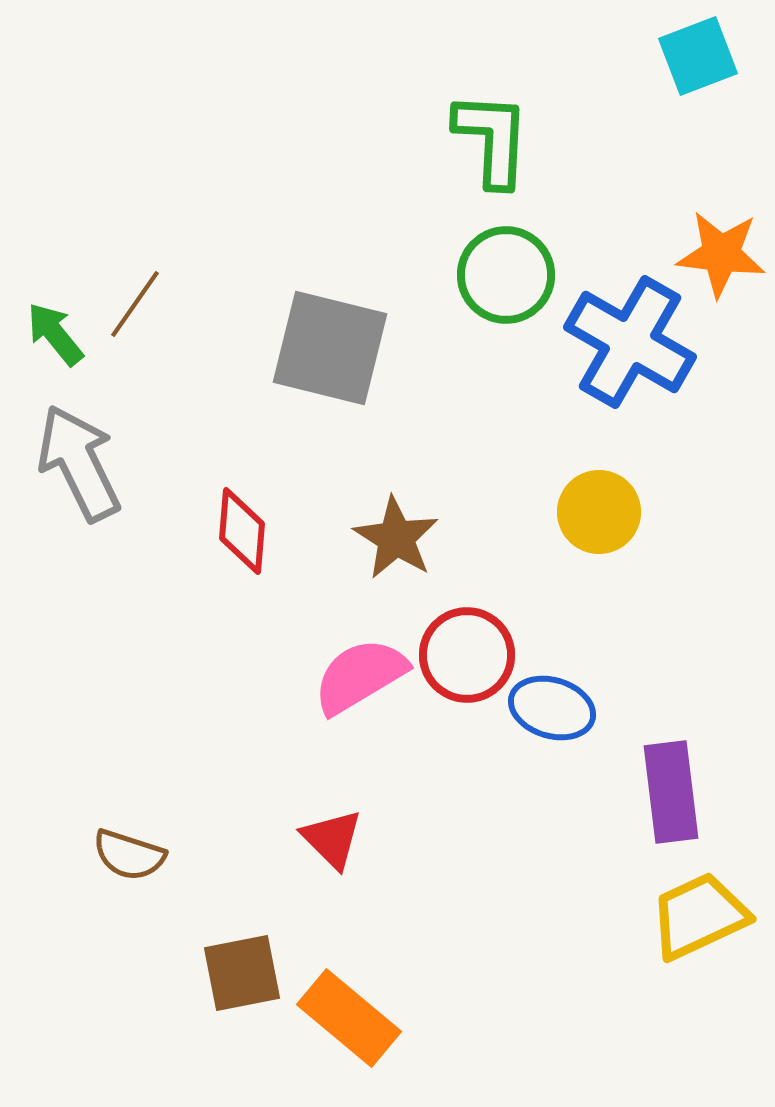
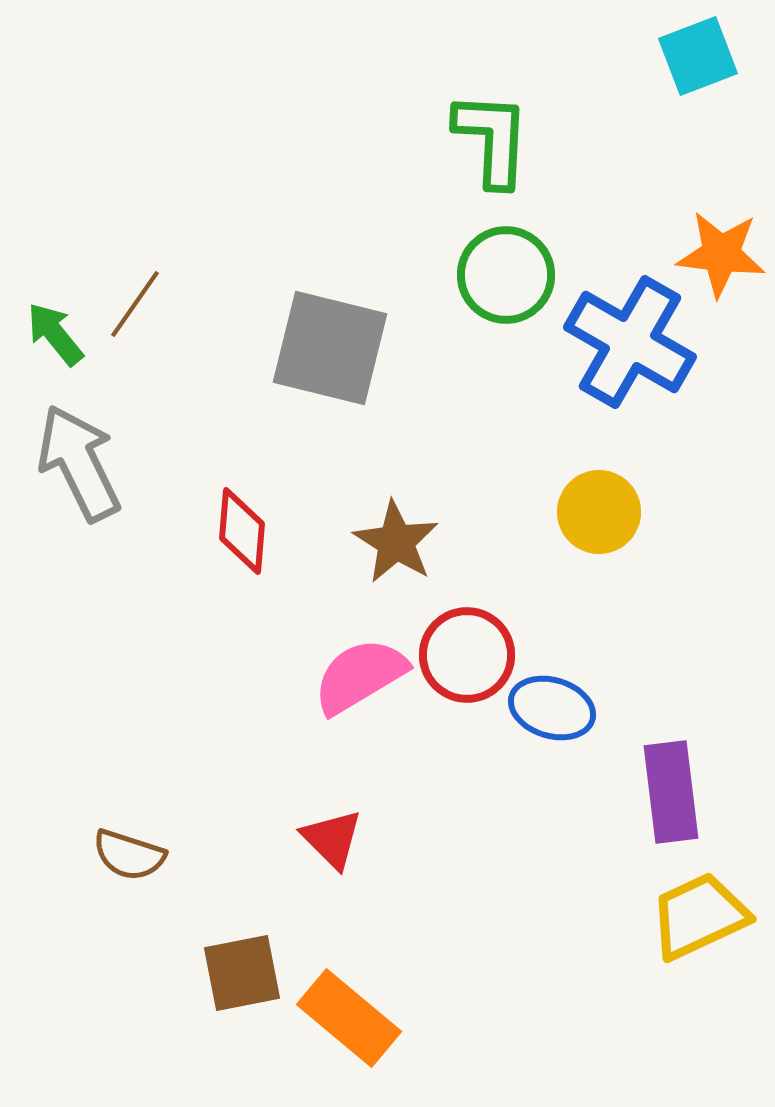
brown star: moved 4 px down
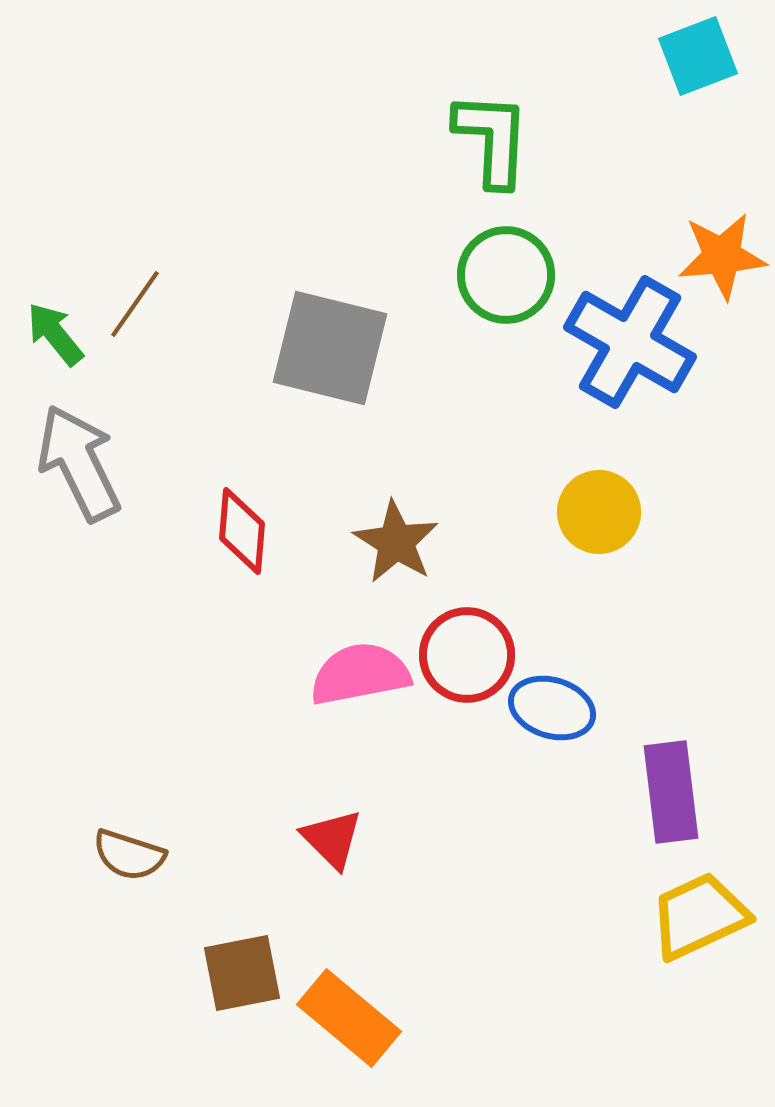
orange star: moved 1 px right, 2 px down; rotated 12 degrees counterclockwise
pink semicircle: moved 2 px up; rotated 20 degrees clockwise
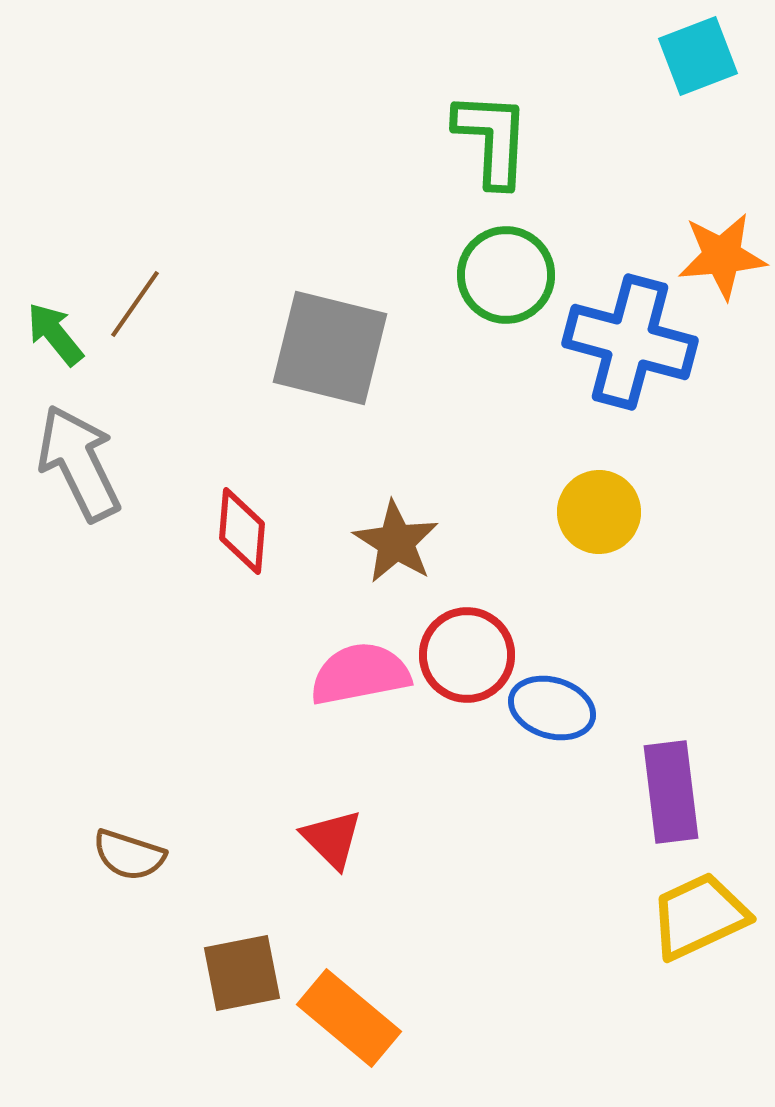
blue cross: rotated 15 degrees counterclockwise
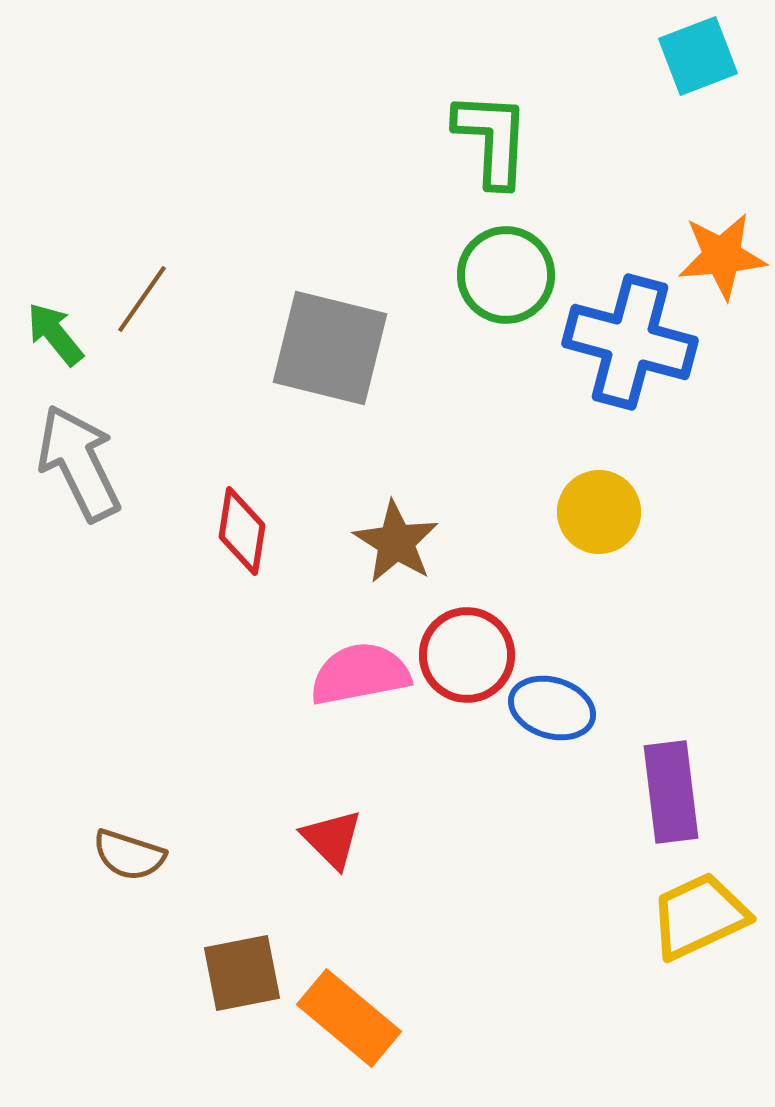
brown line: moved 7 px right, 5 px up
red diamond: rotated 4 degrees clockwise
